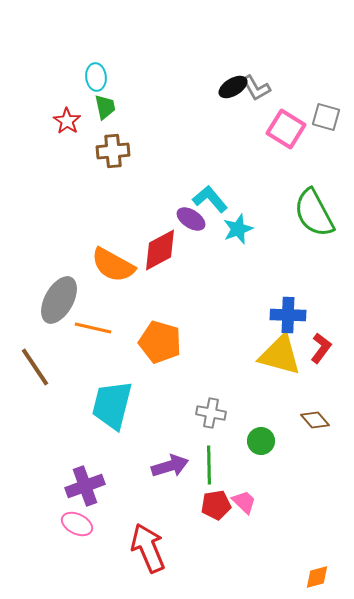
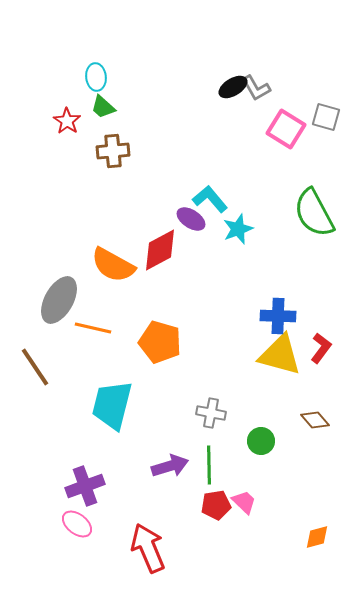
green trapezoid: moved 2 px left; rotated 144 degrees clockwise
blue cross: moved 10 px left, 1 px down
pink ellipse: rotated 12 degrees clockwise
orange diamond: moved 40 px up
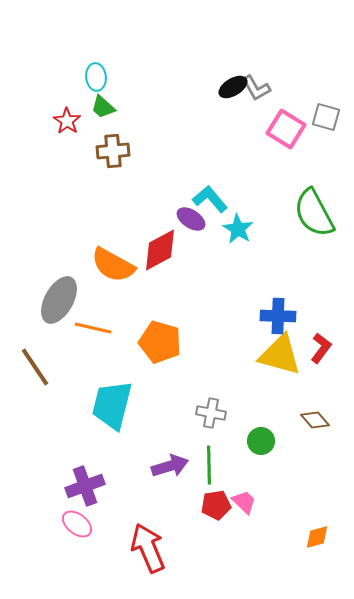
cyan star: rotated 20 degrees counterclockwise
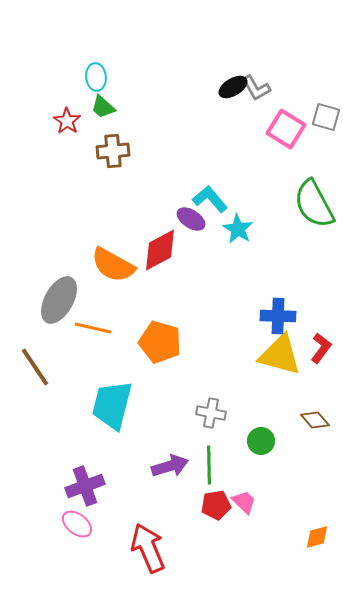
green semicircle: moved 9 px up
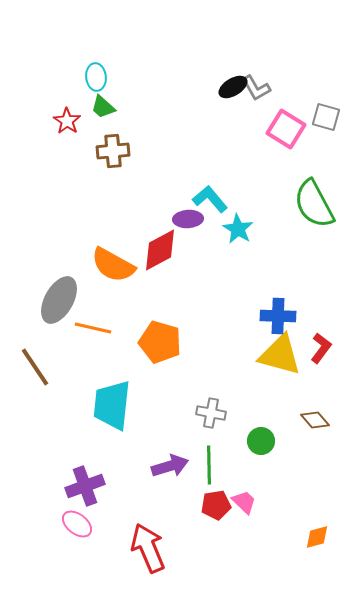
purple ellipse: moved 3 px left; rotated 36 degrees counterclockwise
cyan trapezoid: rotated 8 degrees counterclockwise
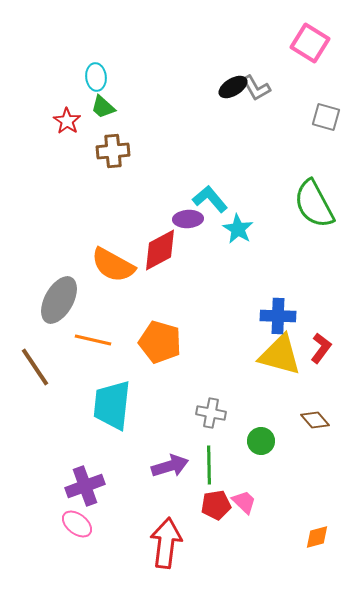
pink square: moved 24 px right, 86 px up
orange line: moved 12 px down
red arrow: moved 18 px right, 5 px up; rotated 30 degrees clockwise
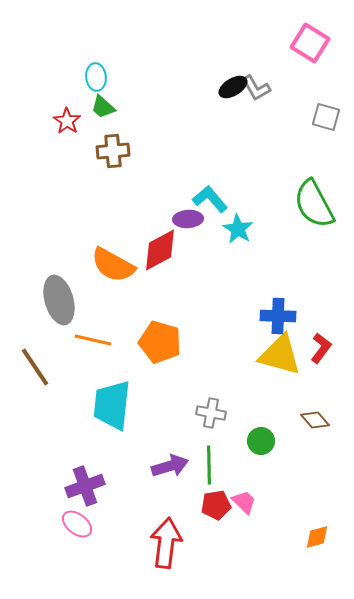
gray ellipse: rotated 45 degrees counterclockwise
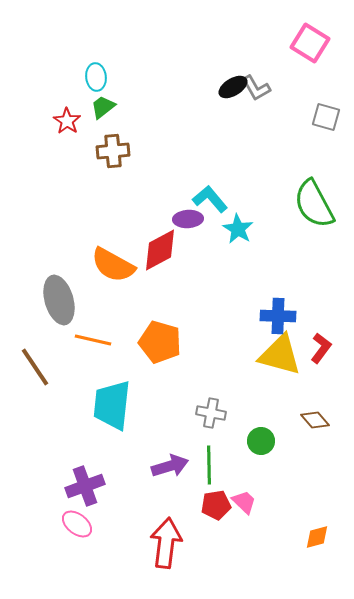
green trapezoid: rotated 100 degrees clockwise
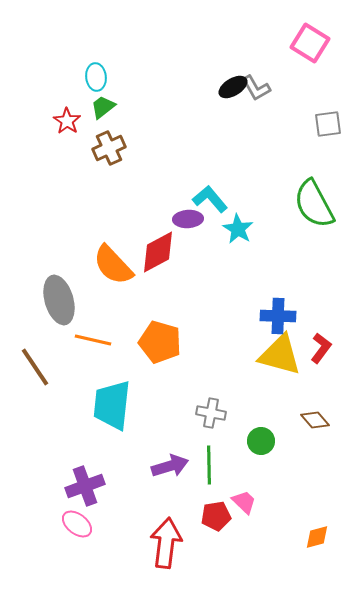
gray square: moved 2 px right, 7 px down; rotated 24 degrees counterclockwise
brown cross: moved 4 px left, 3 px up; rotated 20 degrees counterclockwise
red diamond: moved 2 px left, 2 px down
orange semicircle: rotated 18 degrees clockwise
red pentagon: moved 11 px down
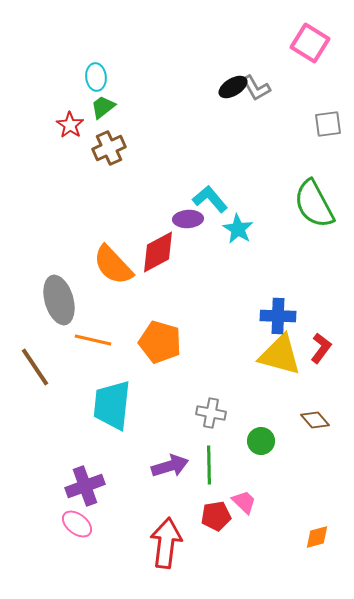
red star: moved 3 px right, 4 px down
